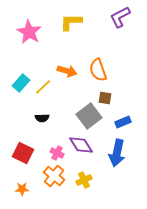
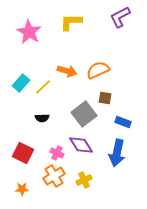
orange semicircle: rotated 85 degrees clockwise
gray square: moved 5 px left, 2 px up
blue rectangle: rotated 42 degrees clockwise
orange cross: rotated 20 degrees clockwise
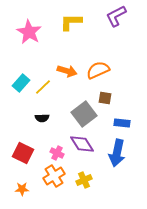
purple L-shape: moved 4 px left, 1 px up
blue rectangle: moved 1 px left, 1 px down; rotated 14 degrees counterclockwise
purple diamond: moved 1 px right, 1 px up
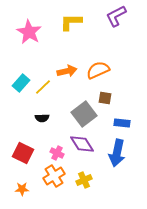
orange arrow: rotated 30 degrees counterclockwise
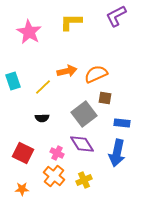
orange semicircle: moved 2 px left, 4 px down
cyan rectangle: moved 8 px left, 2 px up; rotated 60 degrees counterclockwise
orange cross: rotated 20 degrees counterclockwise
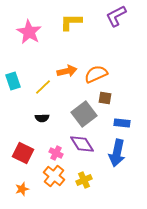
pink cross: moved 1 px left
orange star: rotated 16 degrees counterclockwise
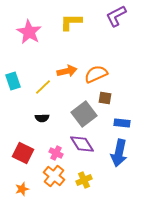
blue arrow: moved 2 px right
